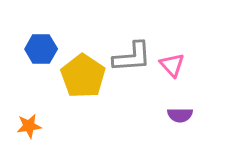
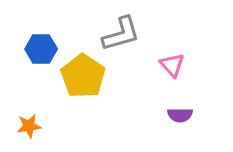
gray L-shape: moved 11 px left, 23 px up; rotated 12 degrees counterclockwise
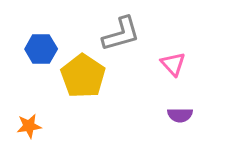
pink triangle: moved 1 px right, 1 px up
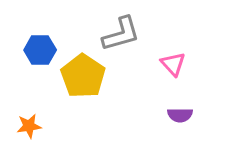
blue hexagon: moved 1 px left, 1 px down
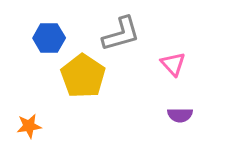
blue hexagon: moved 9 px right, 12 px up
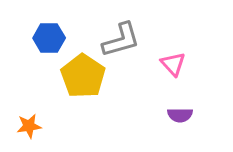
gray L-shape: moved 6 px down
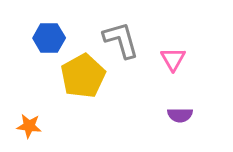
gray L-shape: rotated 90 degrees counterclockwise
pink triangle: moved 5 px up; rotated 12 degrees clockwise
yellow pentagon: rotated 9 degrees clockwise
orange star: rotated 15 degrees clockwise
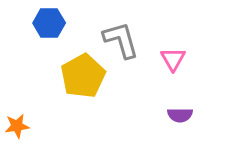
blue hexagon: moved 15 px up
orange star: moved 12 px left; rotated 15 degrees counterclockwise
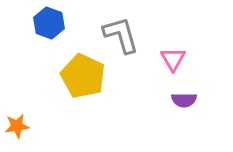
blue hexagon: rotated 20 degrees clockwise
gray L-shape: moved 5 px up
yellow pentagon: rotated 18 degrees counterclockwise
purple semicircle: moved 4 px right, 15 px up
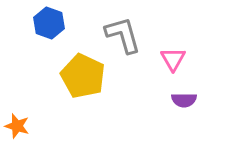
gray L-shape: moved 2 px right
orange star: rotated 25 degrees clockwise
